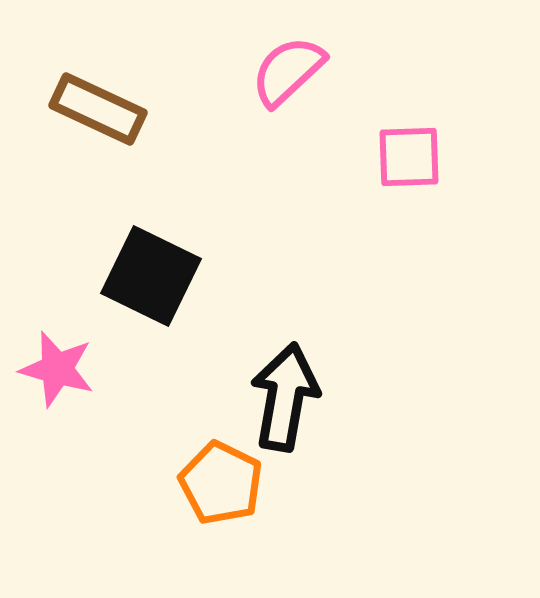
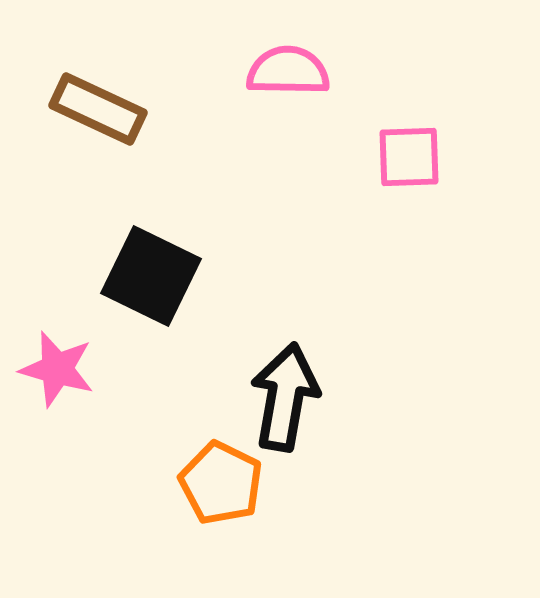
pink semicircle: rotated 44 degrees clockwise
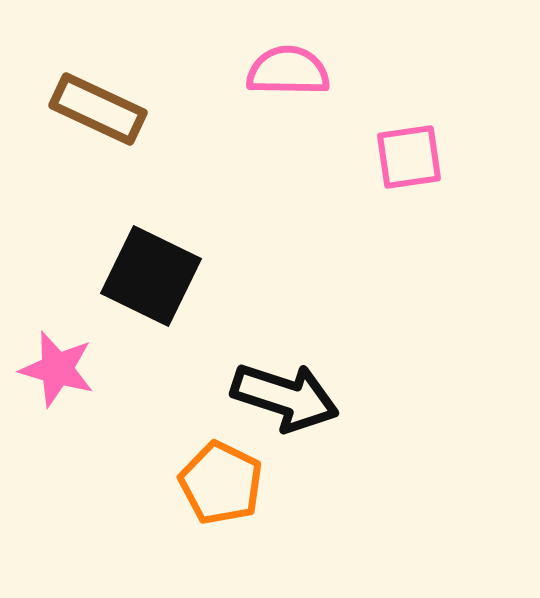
pink square: rotated 6 degrees counterclockwise
black arrow: rotated 98 degrees clockwise
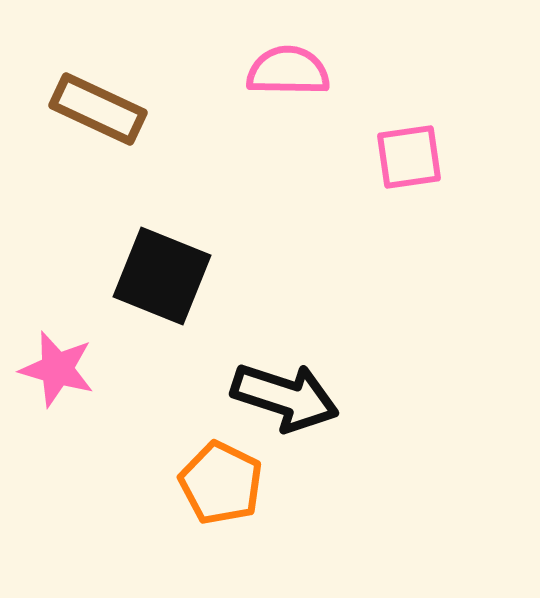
black square: moved 11 px right; rotated 4 degrees counterclockwise
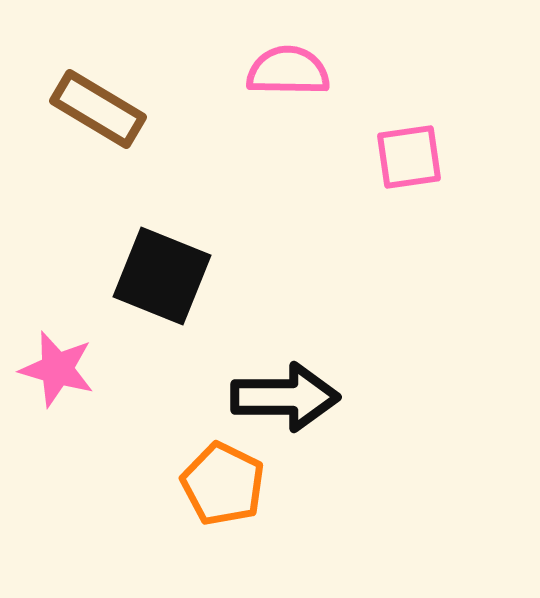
brown rectangle: rotated 6 degrees clockwise
black arrow: rotated 18 degrees counterclockwise
orange pentagon: moved 2 px right, 1 px down
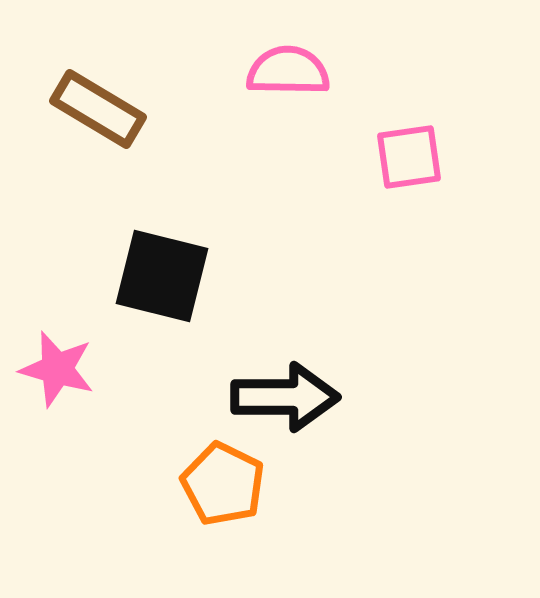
black square: rotated 8 degrees counterclockwise
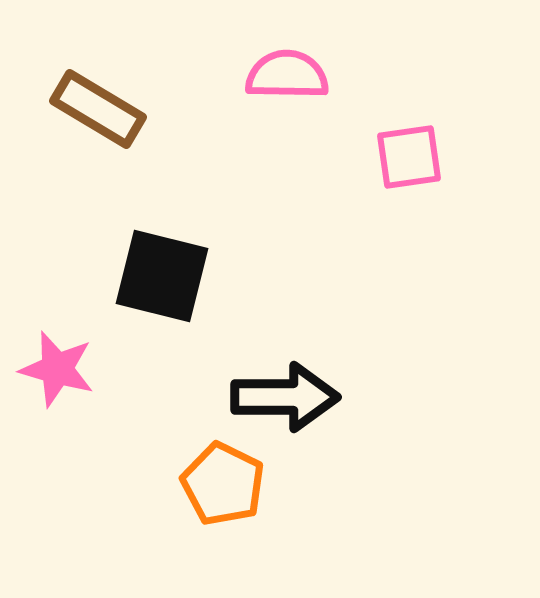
pink semicircle: moved 1 px left, 4 px down
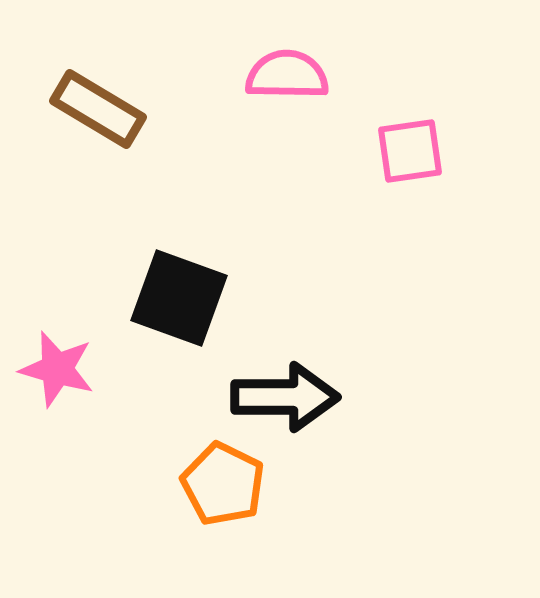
pink square: moved 1 px right, 6 px up
black square: moved 17 px right, 22 px down; rotated 6 degrees clockwise
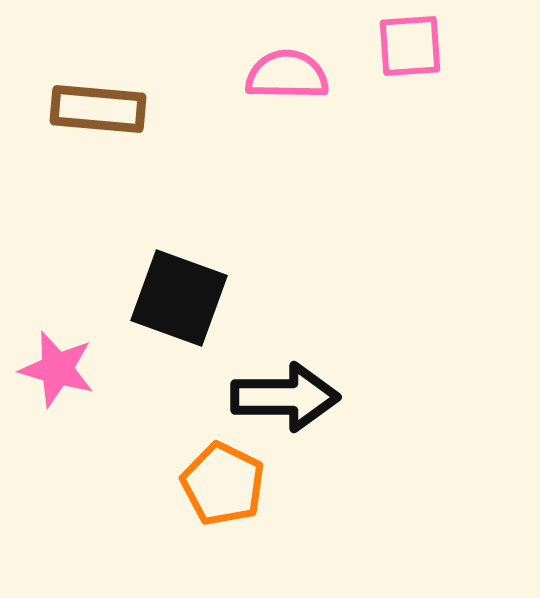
brown rectangle: rotated 26 degrees counterclockwise
pink square: moved 105 px up; rotated 4 degrees clockwise
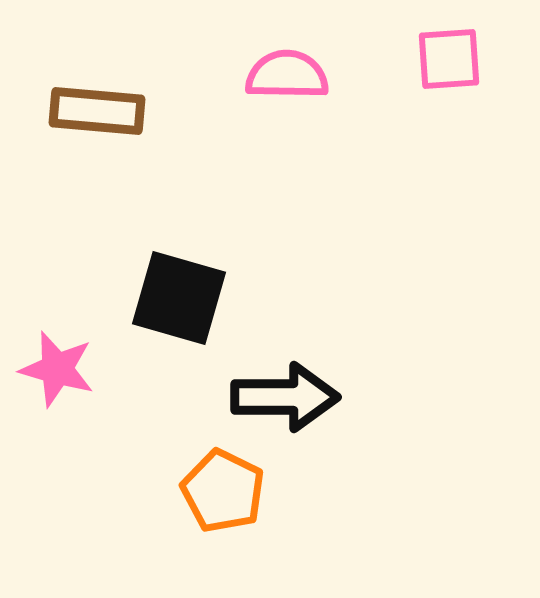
pink square: moved 39 px right, 13 px down
brown rectangle: moved 1 px left, 2 px down
black square: rotated 4 degrees counterclockwise
orange pentagon: moved 7 px down
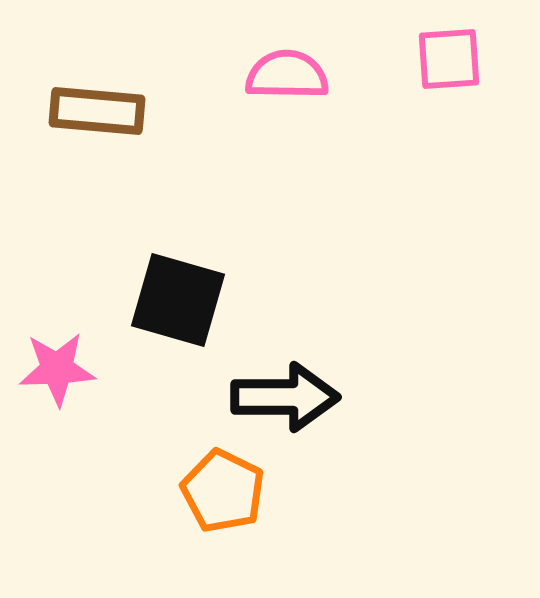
black square: moved 1 px left, 2 px down
pink star: rotated 18 degrees counterclockwise
